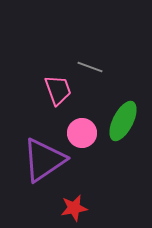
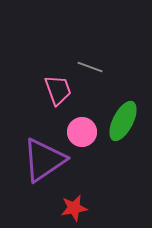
pink circle: moved 1 px up
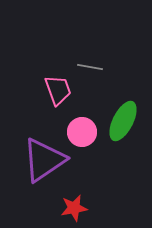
gray line: rotated 10 degrees counterclockwise
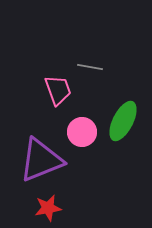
purple triangle: moved 3 px left; rotated 12 degrees clockwise
red star: moved 26 px left
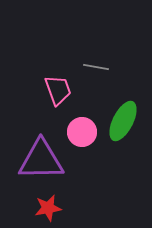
gray line: moved 6 px right
purple triangle: rotated 21 degrees clockwise
